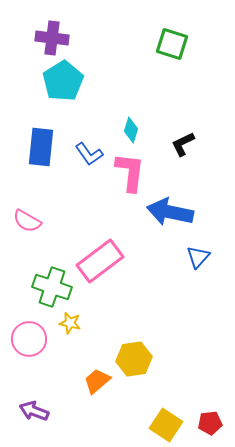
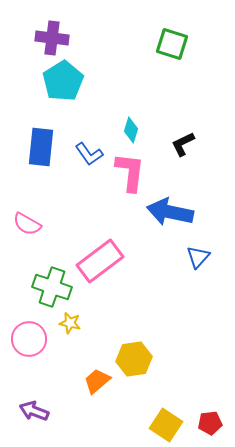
pink semicircle: moved 3 px down
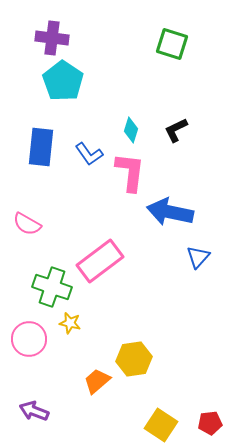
cyan pentagon: rotated 6 degrees counterclockwise
black L-shape: moved 7 px left, 14 px up
yellow square: moved 5 px left
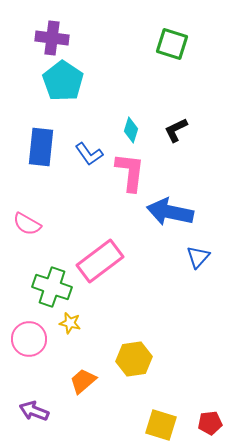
orange trapezoid: moved 14 px left
yellow square: rotated 16 degrees counterclockwise
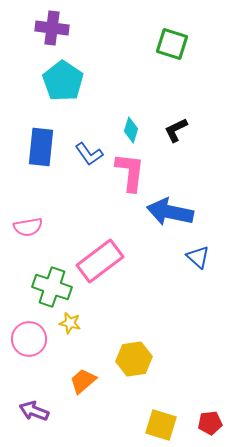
purple cross: moved 10 px up
pink semicircle: moved 1 px right, 3 px down; rotated 40 degrees counterclockwise
blue triangle: rotated 30 degrees counterclockwise
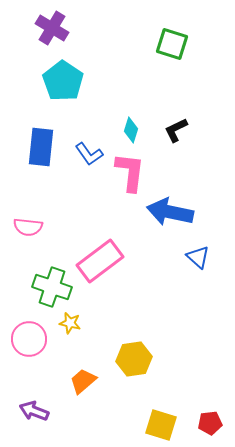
purple cross: rotated 24 degrees clockwise
pink semicircle: rotated 16 degrees clockwise
